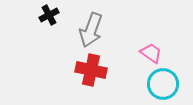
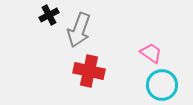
gray arrow: moved 12 px left
red cross: moved 2 px left, 1 px down
cyan circle: moved 1 px left, 1 px down
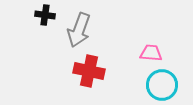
black cross: moved 4 px left; rotated 36 degrees clockwise
pink trapezoid: rotated 30 degrees counterclockwise
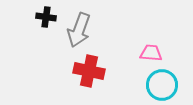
black cross: moved 1 px right, 2 px down
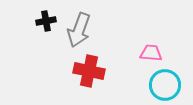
black cross: moved 4 px down; rotated 18 degrees counterclockwise
cyan circle: moved 3 px right
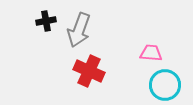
red cross: rotated 12 degrees clockwise
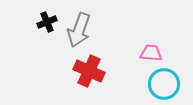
black cross: moved 1 px right, 1 px down; rotated 12 degrees counterclockwise
cyan circle: moved 1 px left, 1 px up
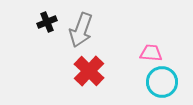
gray arrow: moved 2 px right
red cross: rotated 20 degrees clockwise
cyan circle: moved 2 px left, 2 px up
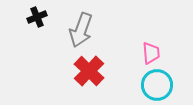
black cross: moved 10 px left, 5 px up
pink trapezoid: rotated 80 degrees clockwise
cyan circle: moved 5 px left, 3 px down
